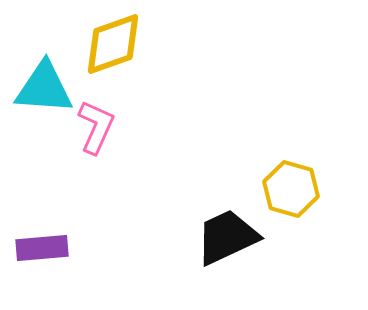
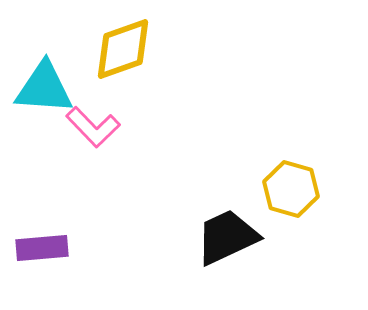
yellow diamond: moved 10 px right, 5 px down
pink L-shape: moved 3 px left; rotated 112 degrees clockwise
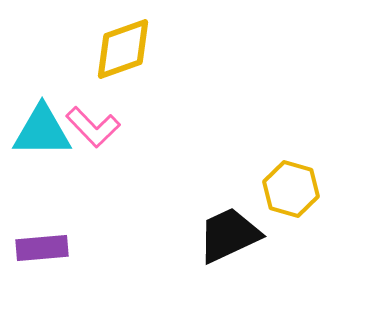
cyan triangle: moved 2 px left, 43 px down; rotated 4 degrees counterclockwise
black trapezoid: moved 2 px right, 2 px up
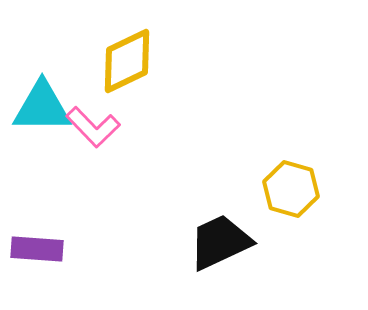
yellow diamond: moved 4 px right, 12 px down; rotated 6 degrees counterclockwise
cyan triangle: moved 24 px up
black trapezoid: moved 9 px left, 7 px down
purple rectangle: moved 5 px left, 1 px down; rotated 9 degrees clockwise
